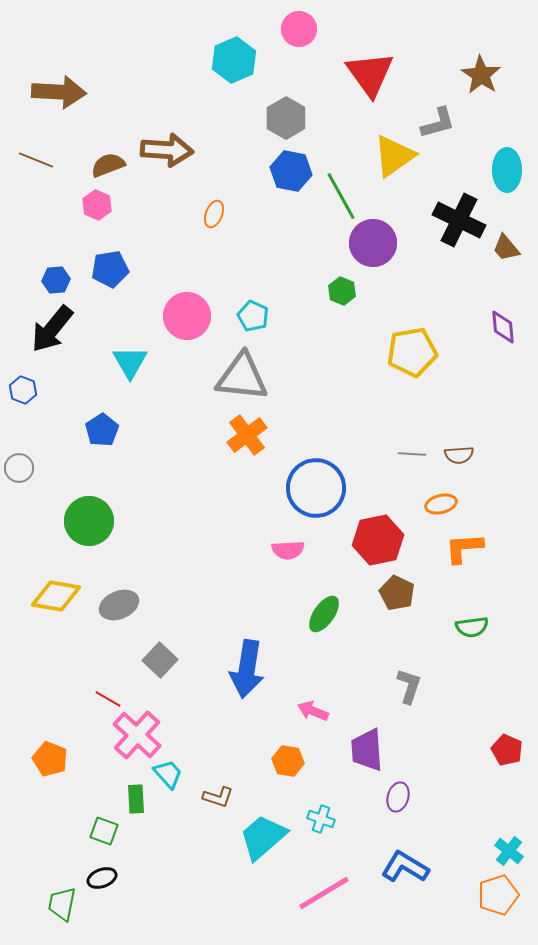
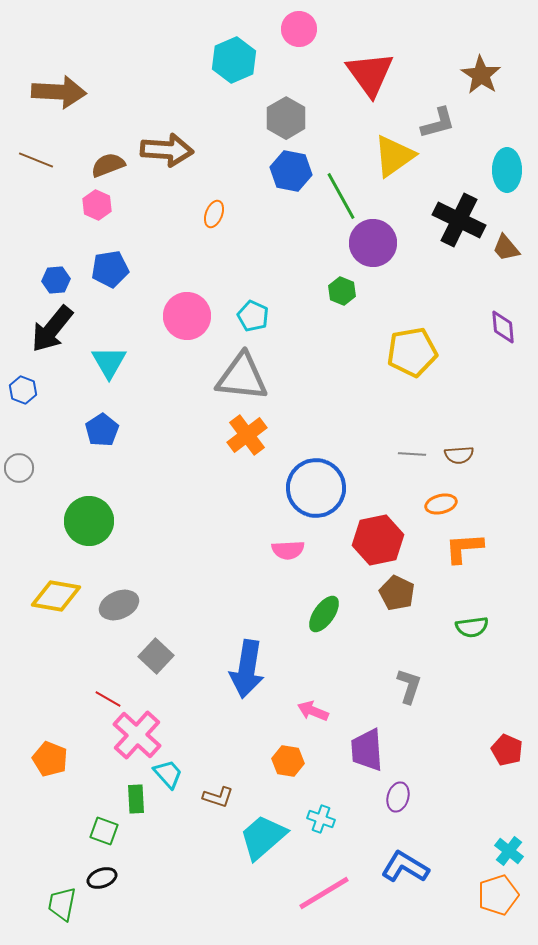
cyan triangle at (130, 362): moved 21 px left
gray square at (160, 660): moved 4 px left, 4 px up
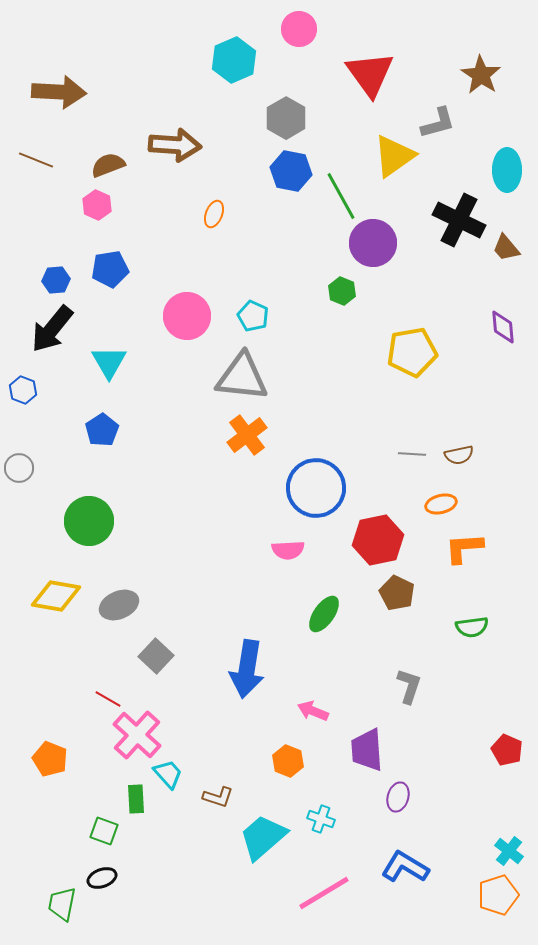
brown arrow at (167, 150): moved 8 px right, 5 px up
brown semicircle at (459, 455): rotated 8 degrees counterclockwise
orange hexagon at (288, 761): rotated 12 degrees clockwise
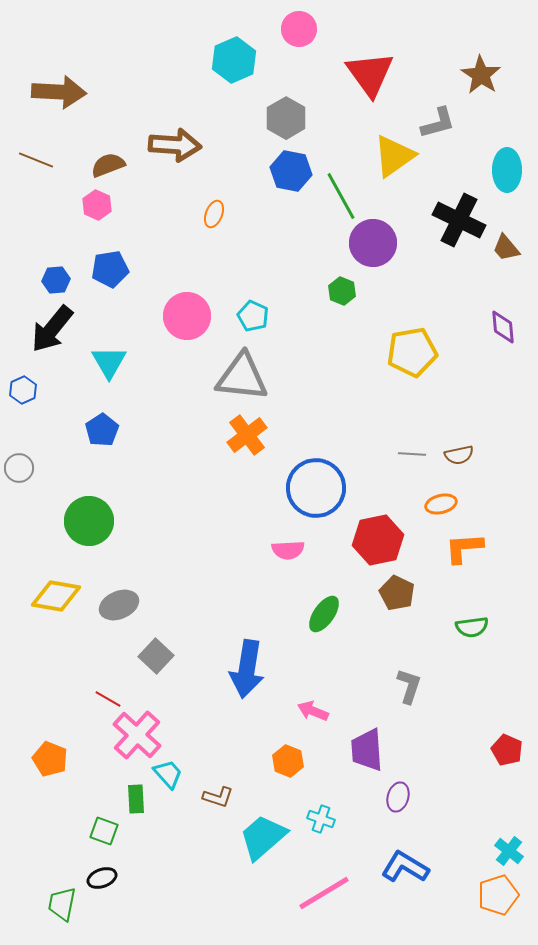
blue hexagon at (23, 390): rotated 16 degrees clockwise
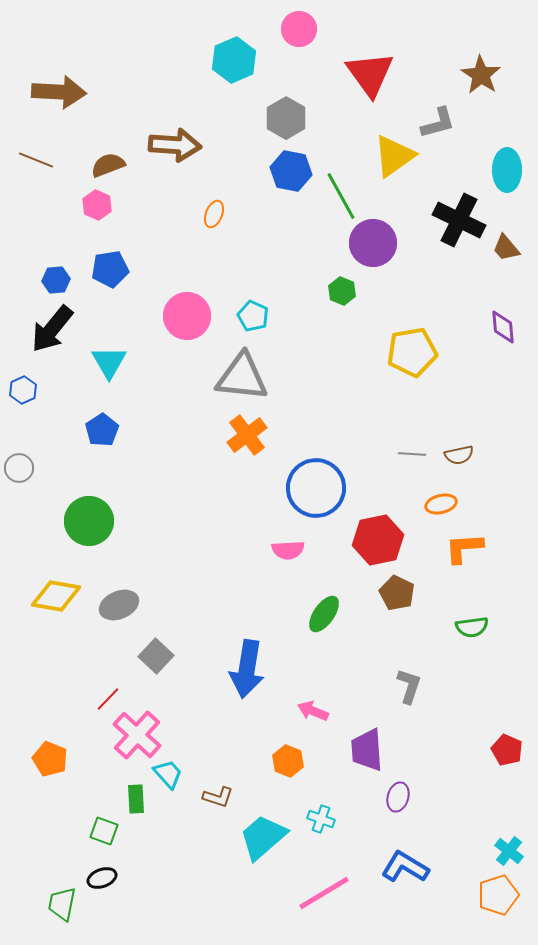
red line at (108, 699): rotated 76 degrees counterclockwise
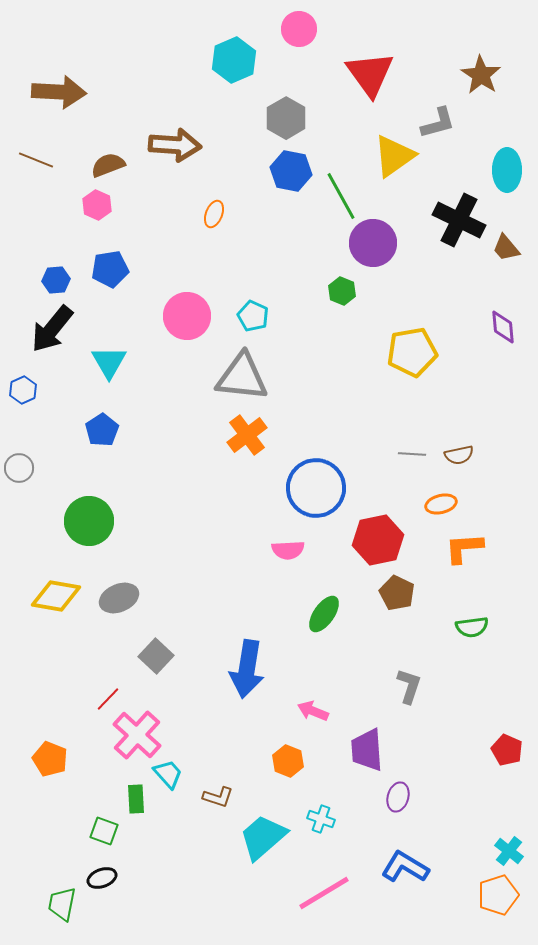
gray ellipse at (119, 605): moved 7 px up
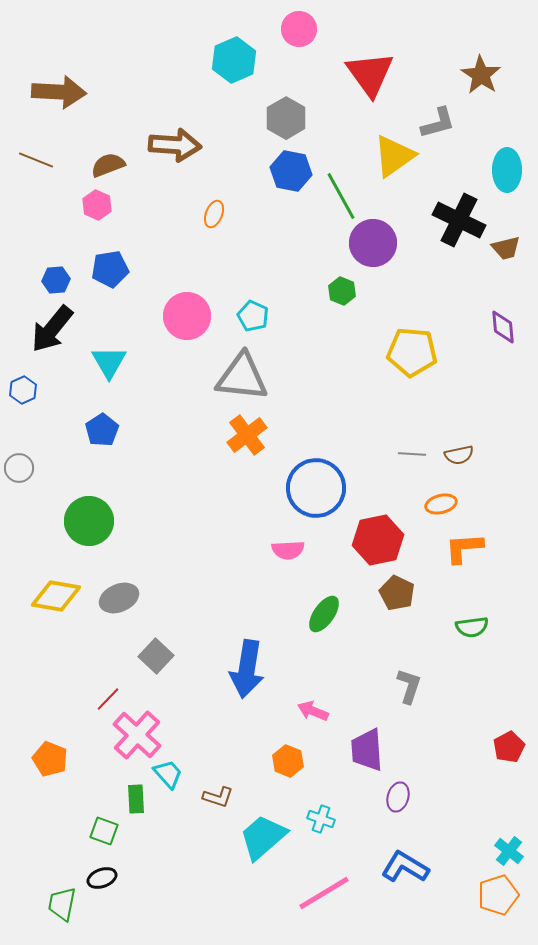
brown trapezoid at (506, 248): rotated 64 degrees counterclockwise
yellow pentagon at (412, 352): rotated 15 degrees clockwise
red pentagon at (507, 750): moved 2 px right, 3 px up; rotated 20 degrees clockwise
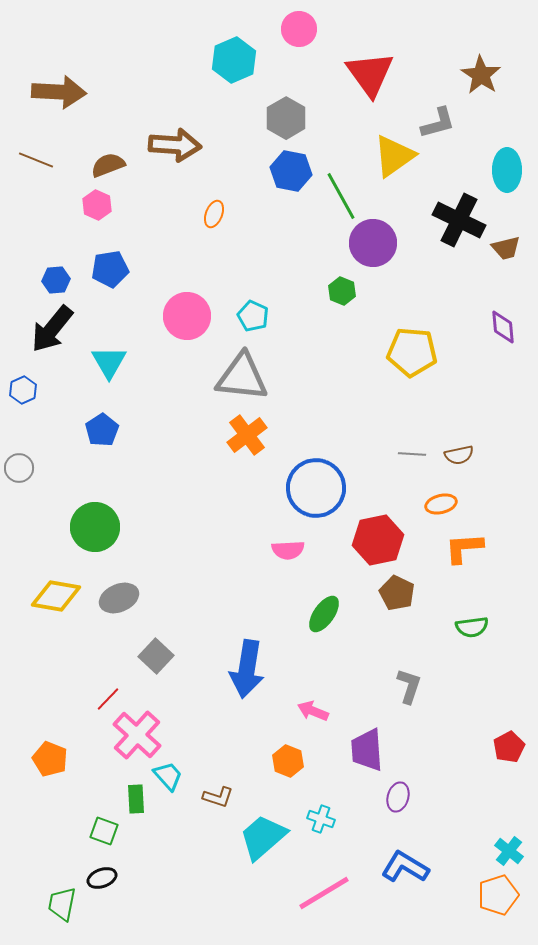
green circle at (89, 521): moved 6 px right, 6 px down
cyan trapezoid at (168, 774): moved 2 px down
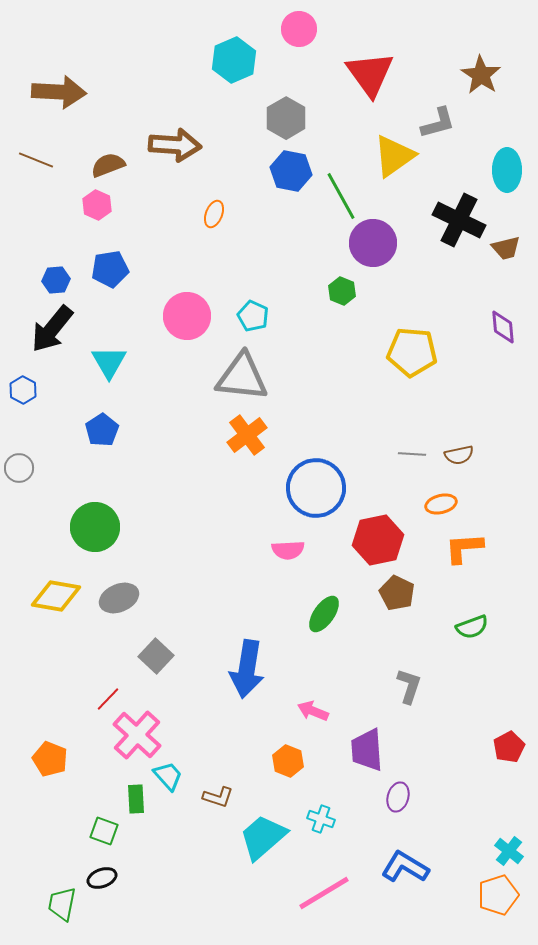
blue hexagon at (23, 390): rotated 8 degrees counterclockwise
green semicircle at (472, 627): rotated 12 degrees counterclockwise
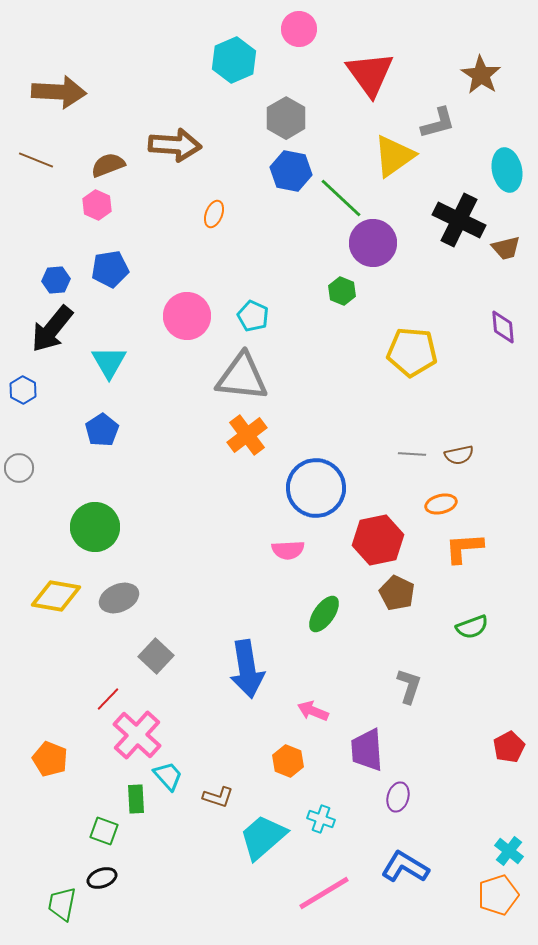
cyan ellipse at (507, 170): rotated 12 degrees counterclockwise
green line at (341, 196): moved 2 px down; rotated 18 degrees counterclockwise
blue arrow at (247, 669): rotated 18 degrees counterclockwise
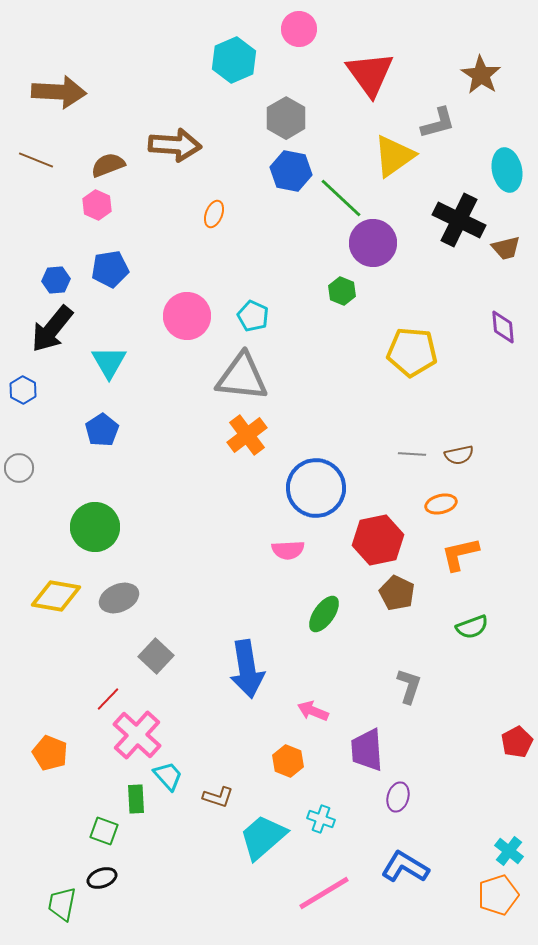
orange L-shape at (464, 548): moved 4 px left, 6 px down; rotated 9 degrees counterclockwise
red pentagon at (509, 747): moved 8 px right, 5 px up
orange pentagon at (50, 759): moved 6 px up
